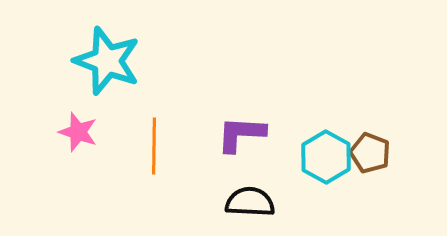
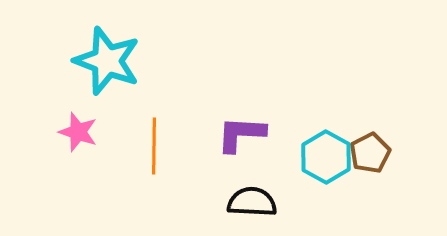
brown pentagon: rotated 24 degrees clockwise
black semicircle: moved 2 px right
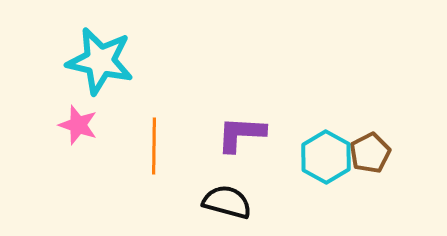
cyan star: moved 7 px left; rotated 8 degrees counterclockwise
pink star: moved 7 px up
black semicircle: moved 25 px left; rotated 12 degrees clockwise
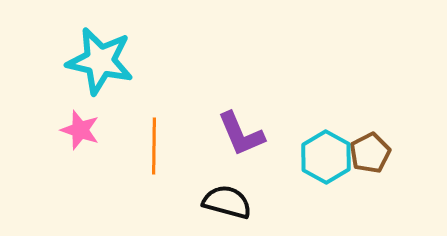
pink star: moved 2 px right, 5 px down
purple L-shape: rotated 116 degrees counterclockwise
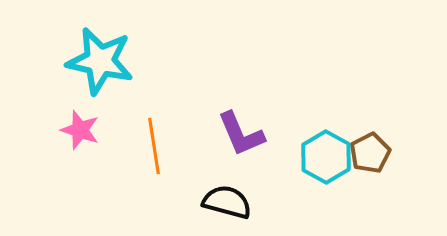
orange line: rotated 10 degrees counterclockwise
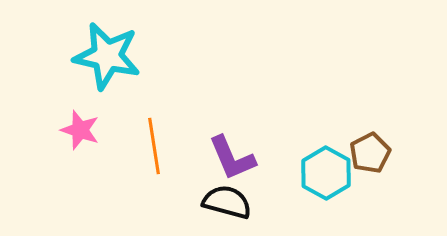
cyan star: moved 7 px right, 5 px up
purple L-shape: moved 9 px left, 24 px down
cyan hexagon: moved 16 px down
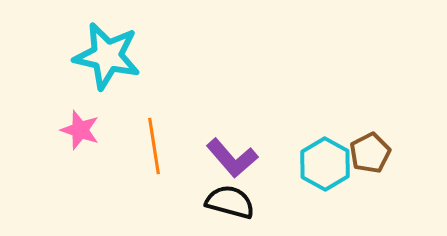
purple L-shape: rotated 18 degrees counterclockwise
cyan hexagon: moved 1 px left, 9 px up
black semicircle: moved 3 px right
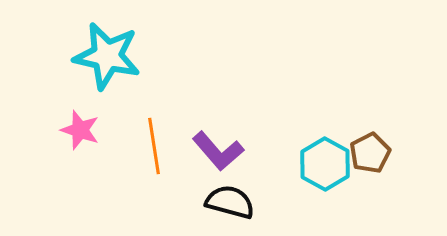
purple L-shape: moved 14 px left, 7 px up
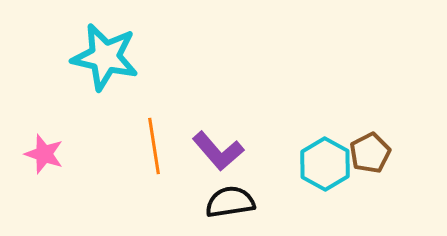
cyan star: moved 2 px left, 1 px down
pink star: moved 36 px left, 24 px down
black semicircle: rotated 24 degrees counterclockwise
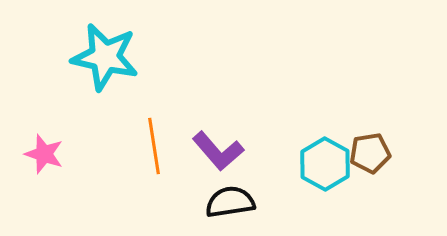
brown pentagon: rotated 18 degrees clockwise
